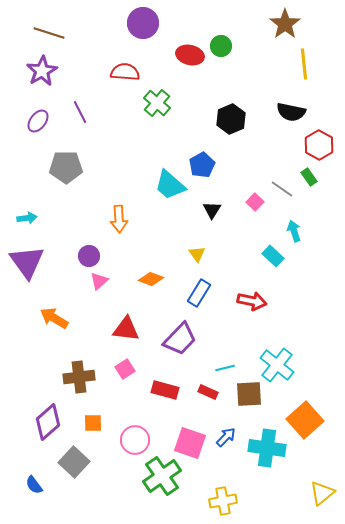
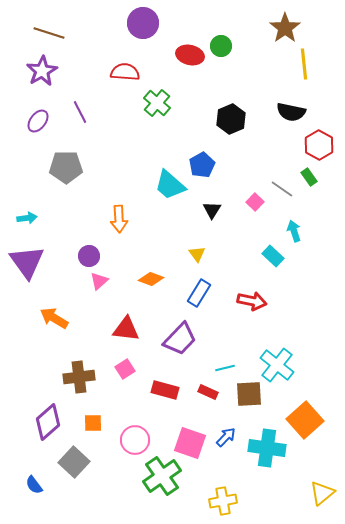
brown star at (285, 24): moved 4 px down
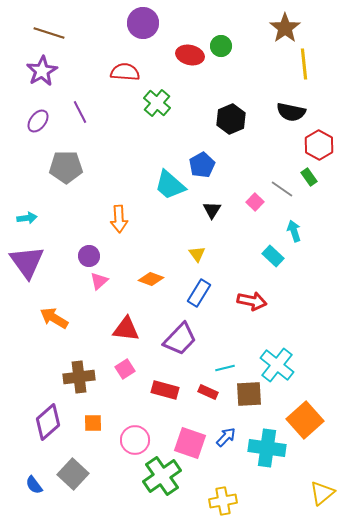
gray square at (74, 462): moved 1 px left, 12 px down
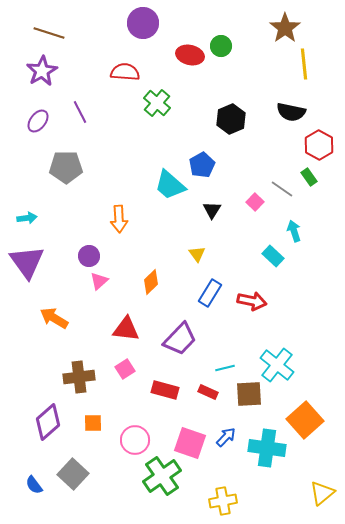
orange diamond at (151, 279): moved 3 px down; rotated 65 degrees counterclockwise
blue rectangle at (199, 293): moved 11 px right
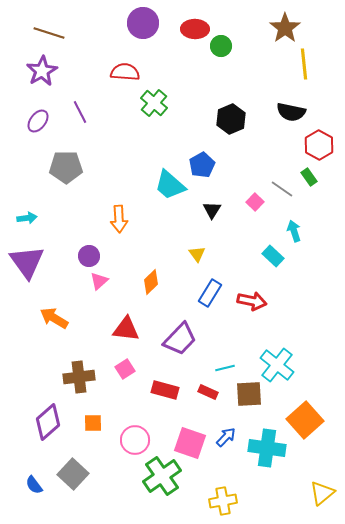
red ellipse at (190, 55): moved 5 px right, 26 px up; rotated 12 degrees counterclockwise
green cross at (157, 103): moved 3 px left
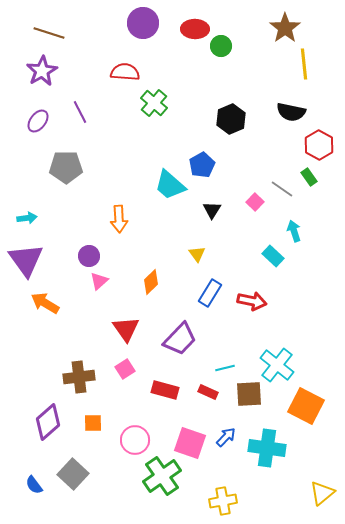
purple triangle at (27, 262): moved 1 px left, 2 px up
orange arrow at (54, 318): moved 9 px left, 15 px up
red triangle at (126, 329): rotated 48 degrees clockwise
orange square at (305, 420): moved 1 px right, 14 px up; rotated 21 degrees counterclockwise
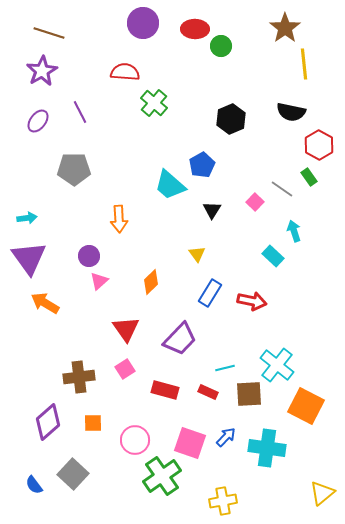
gray pentagon at (66, 167): moved 8 px right, 2 px down
purple triangle at (26, 260): moved 3 px right, 2 px up
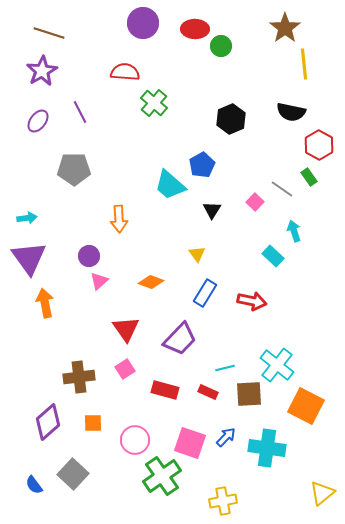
orange diamond at (151, 282): rotated 65 degrees clockwise
blue rectangle at (210, 293): moved 5 px left
orange arrow at (45, 303): rotated 48 degrees clockwise
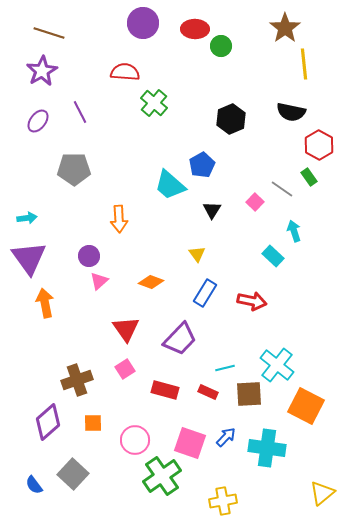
brown cross at (79, 377): moved 2 px left, 3 px down; rotated 12 degrees counterclockwise
